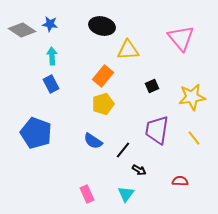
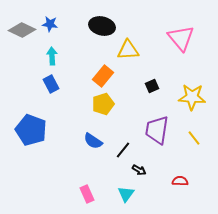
gray diamond: rotated 8 degrees counterclockwise
yellow star: rotated 12 degrees clockwise
blue pentagon: moved 5 px left, 3 px up
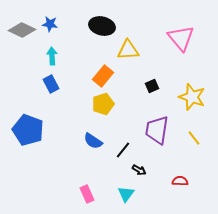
yellow star: rotated 16 degrees clockwise
blue pentagon: moved 3 px left
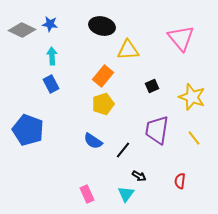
black arrow: moved 6 px down
red semicircle: rotated 84 degrees counterclockwise
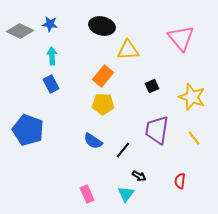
gray diamond: moved 2 px left, 1 px down
yellow pentagon: rotated 20 degrees clockwise
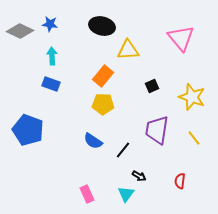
blue rectangle: rotated 42 degrees counterclockwise
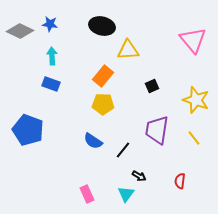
pink triangle: moved 12 px right, 2 px down
yellow star: moved 4 px right, 3 px down
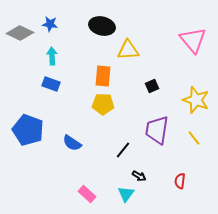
gray diamond: moved 2 px down
orange rectangle: rotated 35 degrees counterclockwise
blue semicircle: moved 21 px left, 2 px down
pink rectangle: rotated 24 degrees counterclockwise
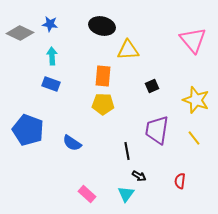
black line: moved 4 px right, 1 px down; rotated 48 degrees counterclockwise
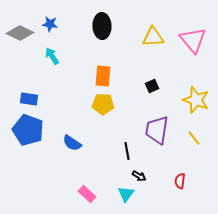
black ellipse: rotated 75 degrees clockwise
yellow triangle: moved 25 px right, 13 px up
cyan arrow: rotated 30 degrees counterclockwise
blue rectangle: moved 22 px left, 15 px down; rotated 12 degrees counterclockwise
